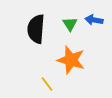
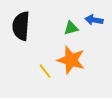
green triangle: moved 1 px right, 4 px down; rotated 49 degrees clockwise
black semicircle: moved 15 px left, 3 px up
yellow line: moved 2 px left, 13 px up
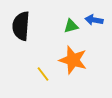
green triangle: moved 2 px up
orange star: moved 2 px right
yellow line: moved 2 px left, 3 px down
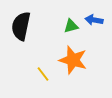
black semicircle: rotated 8 degrees clockwise
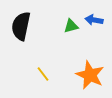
orange star: moved 17 px right, 15 px down; rotated 8 degrees clockwise
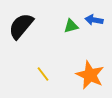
black semicircle: rotated 28 degrees clockwise
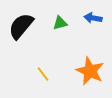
blue arrow: moved 1 px left, 2 px up
green triangle: moved 11 px left, 3 px up
orange star: moved 4 px up
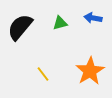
black semicircle: moved 1 px left, 1 px down
orange star: rotated 16 degrees clockwise
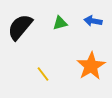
blue arrow: moved 3 px down
orange star: moved 1 px right, 5 px up
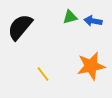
green triangle: moved 10 px right, 6 px up
orange star: rotated 20 degrees clockwise
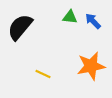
green triangle: rotated 21 degrees clockwise
blue arrow: rotated 36 degrees clockwise
yellow line: rotated 28 degrees counterclockwise
